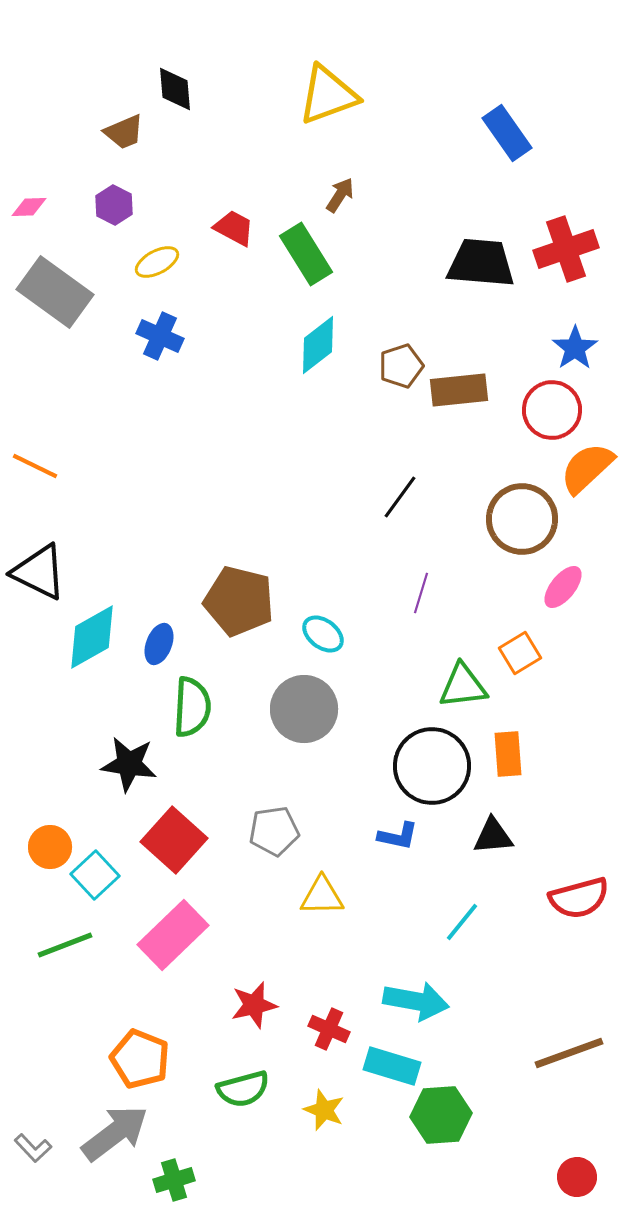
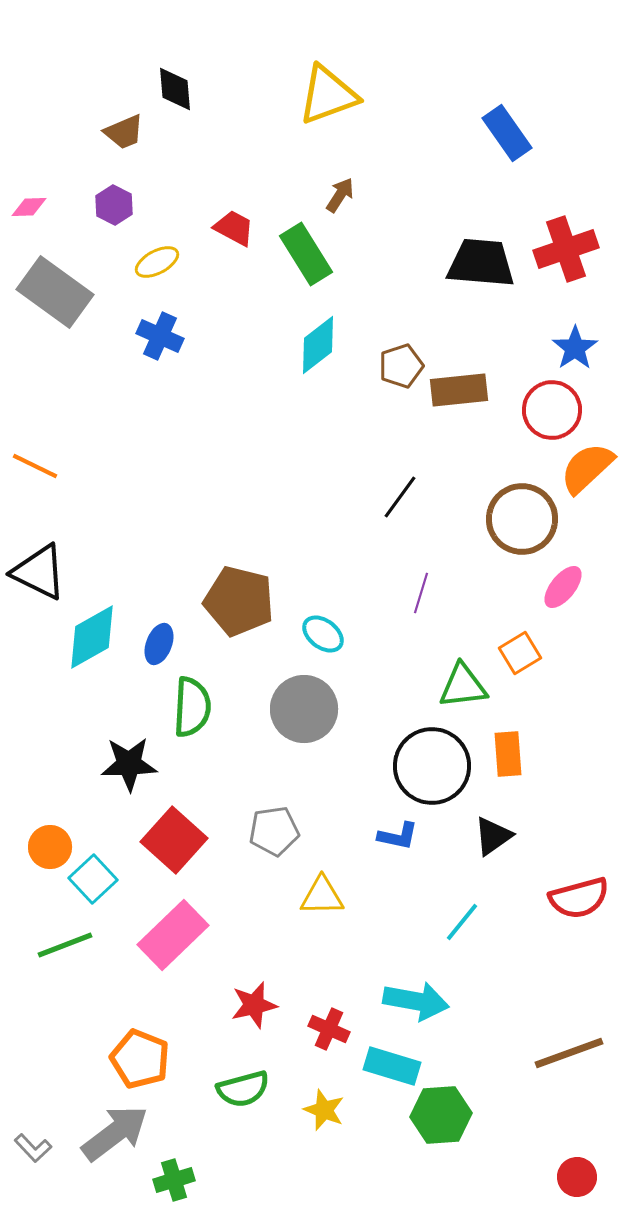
black star at (129, 764): rotated 10 degrees counterclockwise
black triangle at (493, 836): rotated 30 degrees counterclockwise
cyan square at (95, 875): moved 2 px left, 4 px down
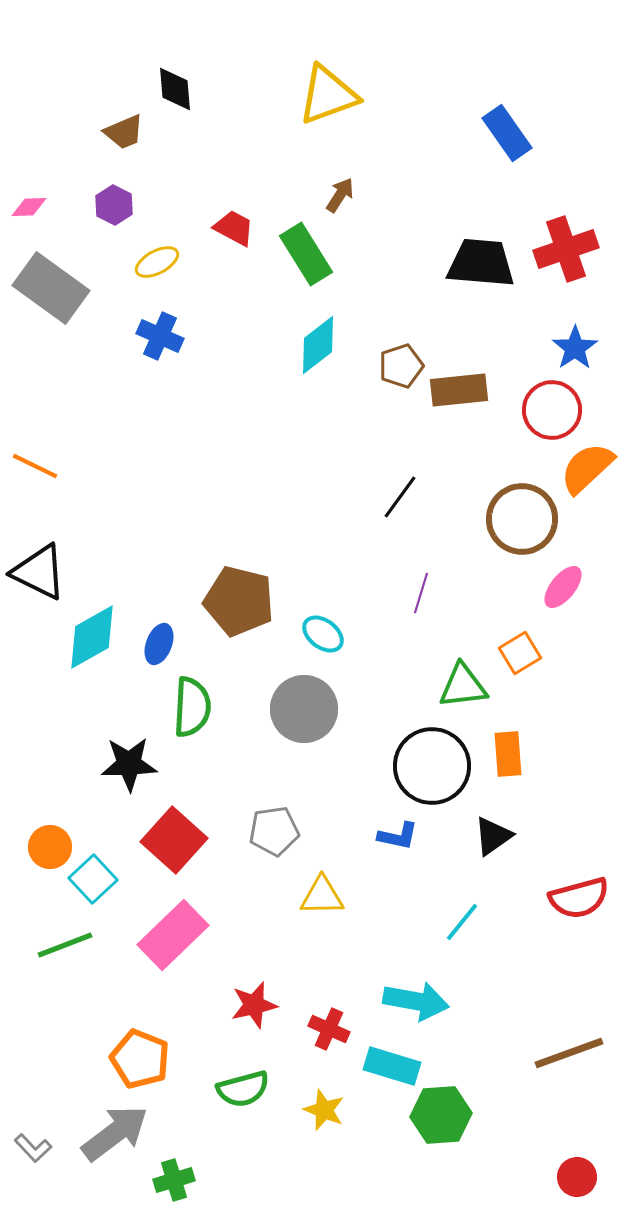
gray rectangle at (55, 292): moved 4 px left, 4 px up
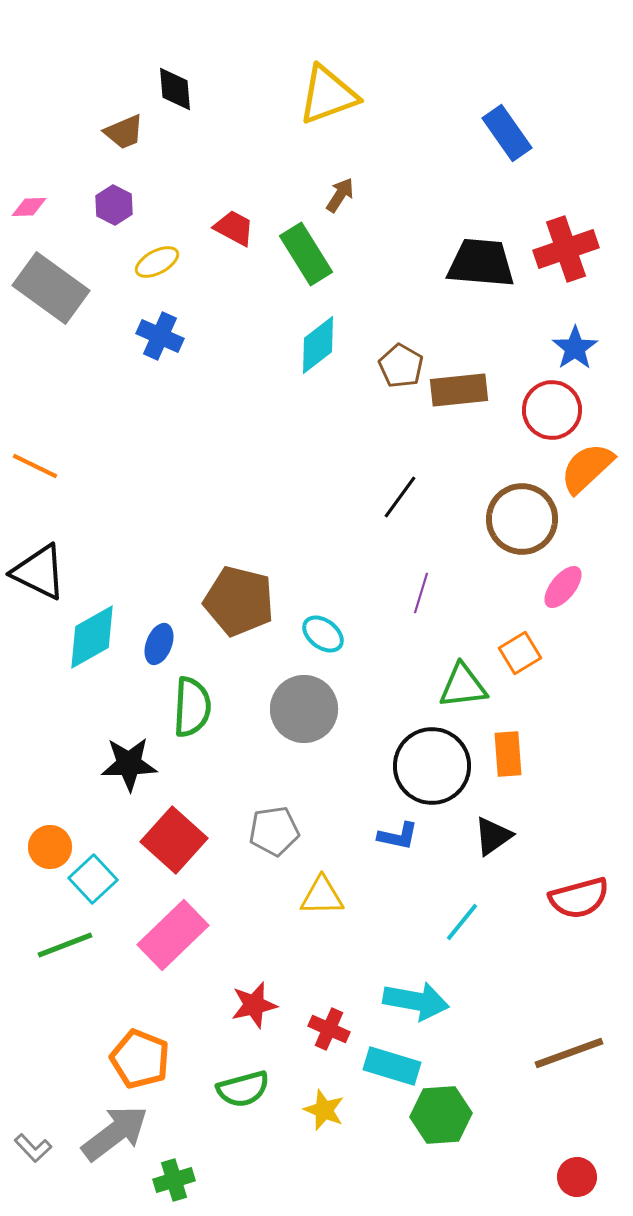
brown pentagon at (401, 366): rotated 24 degrees counterclockwise
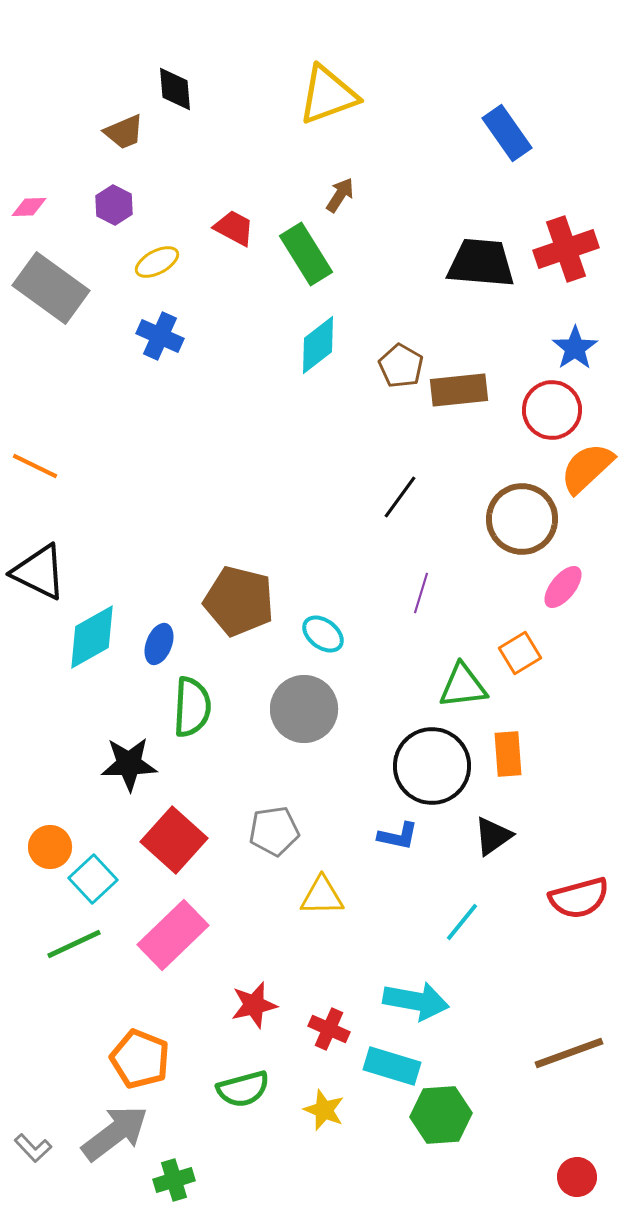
green line at (65, 945): moved 9 px right, 1 px up; rotated 4 degrees counterclockwise
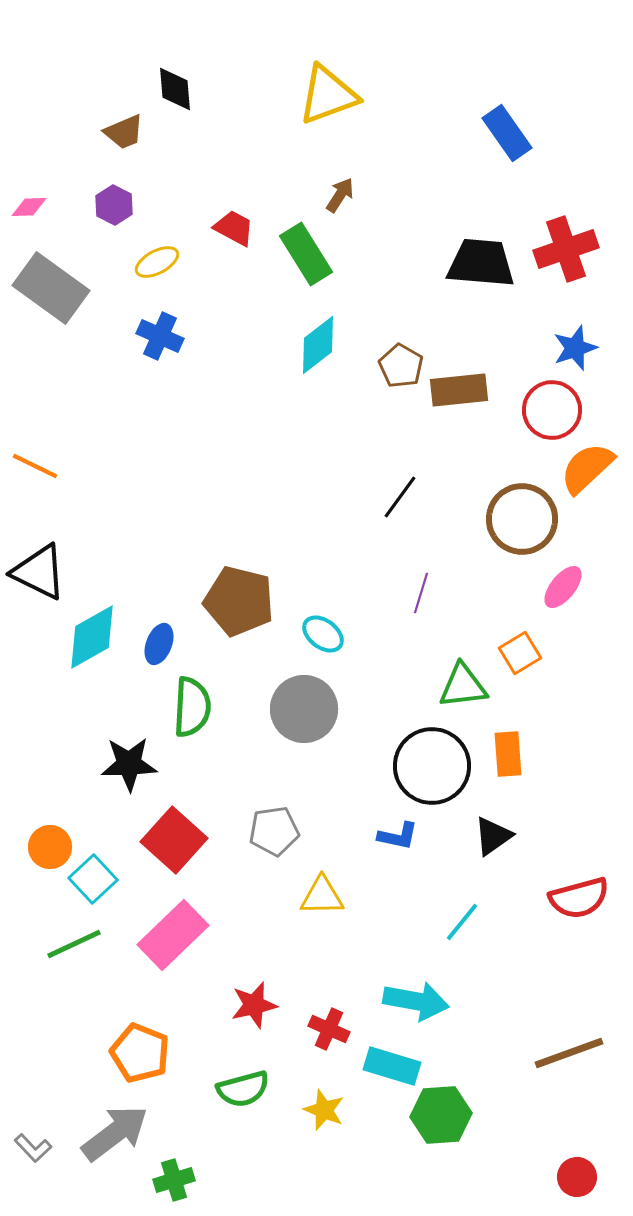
blue star at (575, 348): rotated 15 degrees clockwise
orange pentagon at (140, 1059): moved 6 px up
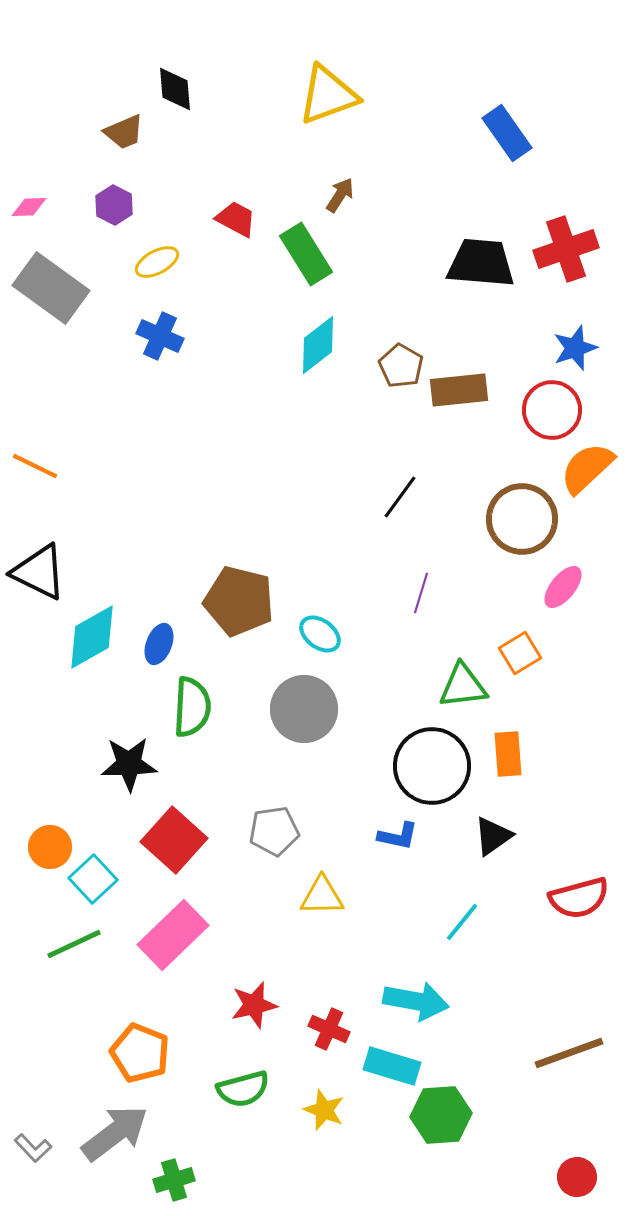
red trapezoid at (234, 228): moved 2 px right, 9 px up
cyan ellipse at (323, 634): moved 3 px left
